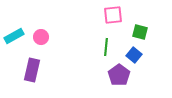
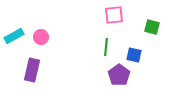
pink square: moved 1 px right
green square: moved 12 px right, 5 px up
blue square: rotated 28 degrees counterclockwise
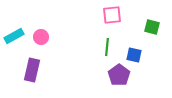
pink square: moved 2 px left
green line: moved 1 px right
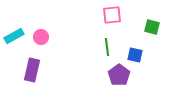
green line: rotated 12 degrees counterclockwise
blue square: moved 1 px right
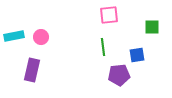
pink square: moved 3 px left
green square: rotated 14 degrees counterclockwise
cyan rectangle: rotated 18 degrees clockwise
green line: moved 4 px left
blue square: moved 2 px right; rotated 21 degrees counterclockwise
purple pentagon: rotated 30 degrees clockwise
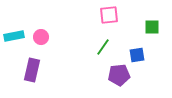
green line: rotated 42 degrees clockwise
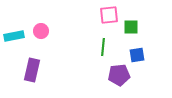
green square: moved 21 px left
pink circle: moved 6 px up
green line: rotated 30 degrees counterclockwise
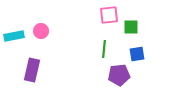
green line: moved 1 px right, 2 px down
blue square: moved 1 px up
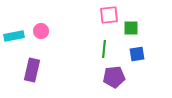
green square: moved 1 px down
purple pentagon: moved 5 px left, 2 px down
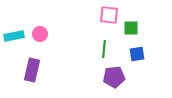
pink square: rotated 12 degrees clockwise
pink circle: moved 1 px left, 3 px down
